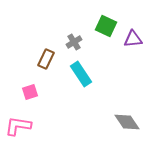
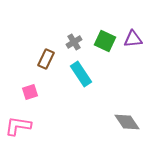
green square: moved 1 px left, 15 px down
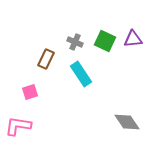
gray cross: moved 1 px right; rotated 35 degrees counterclockwise
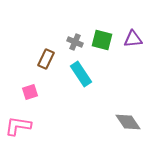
green square: moved 3 px left, 1 px up; rotated 10 degrees counterclockwise
gray diamond: moved 1 px right
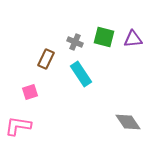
green square: moved 2 px right, 3 px up
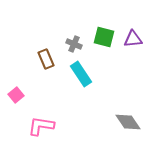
gray cross: moved 1 px left, 2 px down
brown rectangle: rotated 48 degrees counterclockwise
pink square: moved 14 px left, 3 px down; rotated 21 degrees counterclockwise
pink L-shape: moved 23 px right
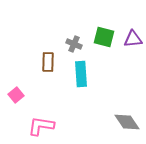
brown rectangle: moved 2 px right, 3 px down; rotated 24 degrees clockwise
cyan rectangle: rotated 30 degrees clockwise
gray diamond: moved 1 px left
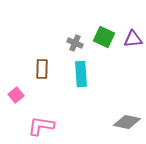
green square: rotated 10 degrees clockwise
gray cross: moved 1 px right, 1 px up
brown rectangle: moved 6 px left, 7 px down
gray diamond: rotated 44 degrees counterclockwise
